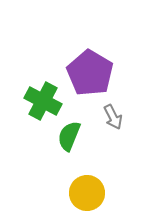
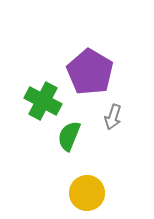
purple pentagon: moved 1 px up
gray arrow: rotated 45 degrees clockwise
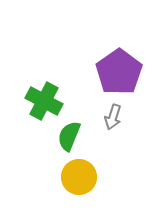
purple pentagon: moved 29 px right; rotated 6 degrees clockwise
green cross: moved 1 px right
yellow circle: moved 8 px left, 16 px up
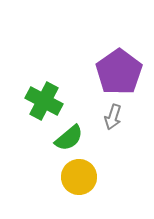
green semicircle: moved 2 px down; rotated 152 degrees counterclockwise
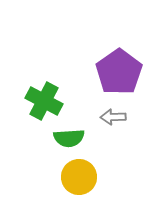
gray arrow: rotated 70 degrees clockwise
green semicircle: rotated 36 degrees clockwise
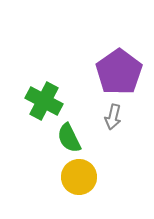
gray arrow: rotated 75 degrees counterclockwise
green semicircle: rotated 68 degrees clockwise
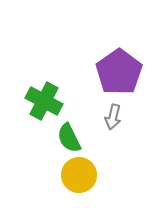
yellow circle: moved 2 px up
